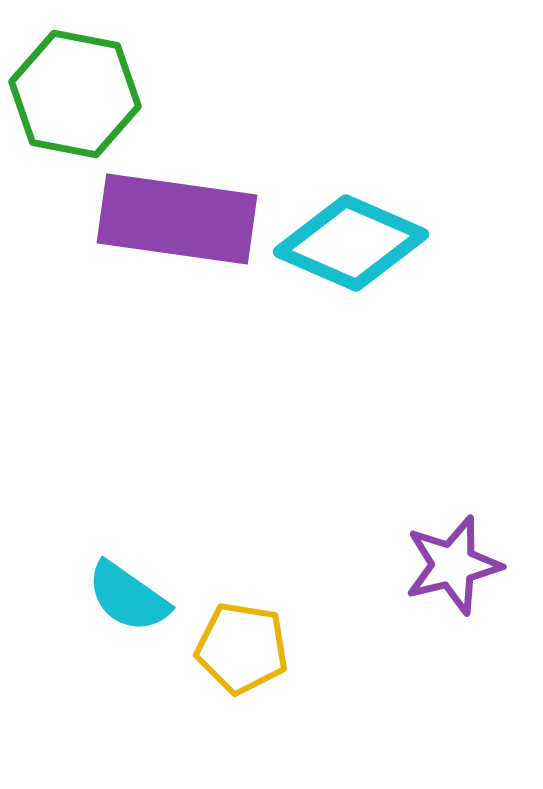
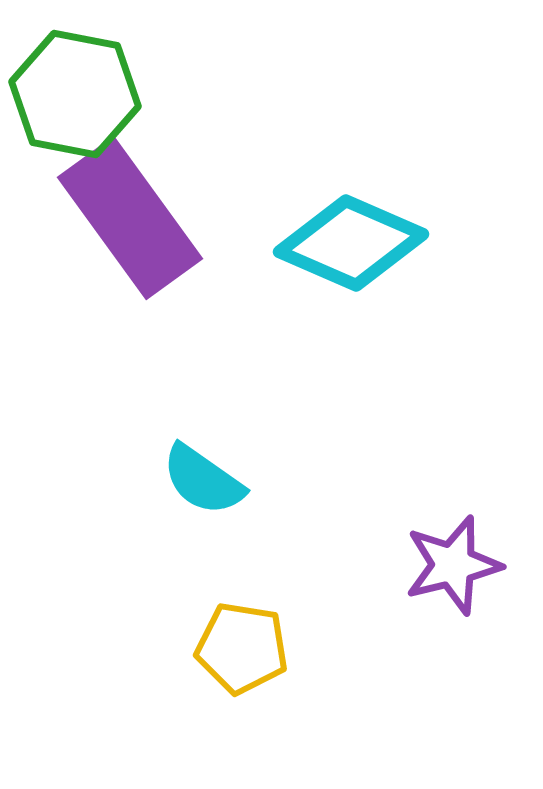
purple rectangle: moved 47 px left, 1 px up; rotated 46 degrees clockwise
cyan semicircle: moved 75 px right, 117 px up
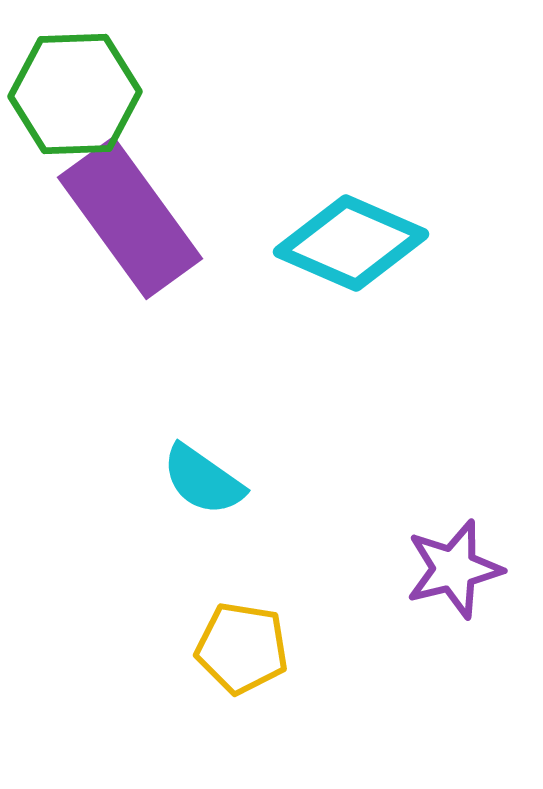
green hexagon: rotated 13 degrees counterclockwise
purple star: moved 1 px right, 4 px down
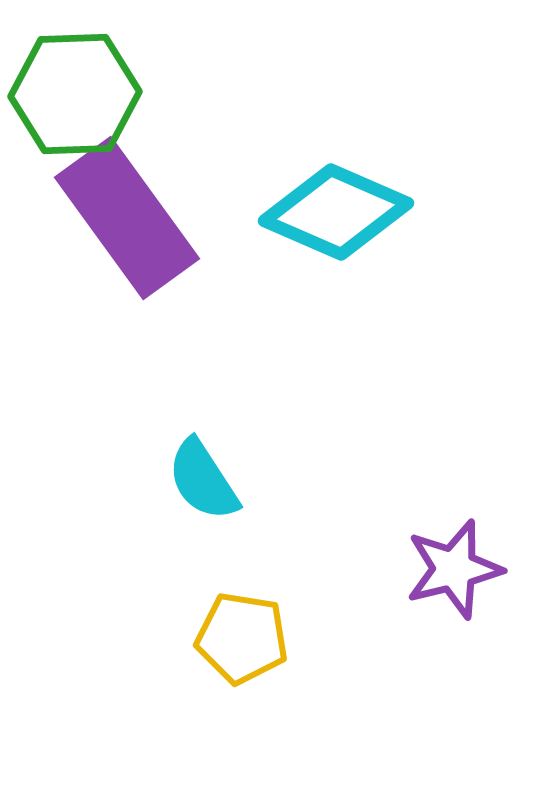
purple rectangle: moved 3 px left
cyan diamond: moved 15 px left, 31 px up
cyan semicircle: rotated 22 degrees clockwise
yellow pentagon: moved 10 px up
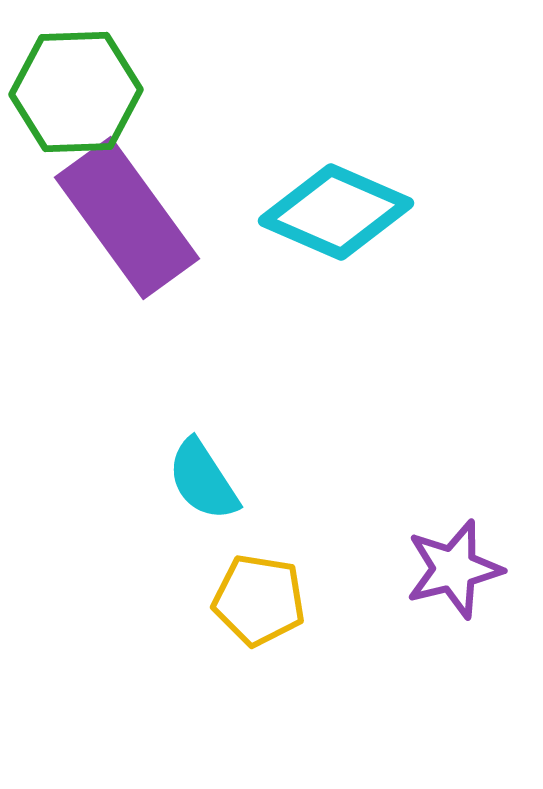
green hexagon: moved 1 px right, 2 px up
yellow pentagon: moved 17 px right, 38 px up
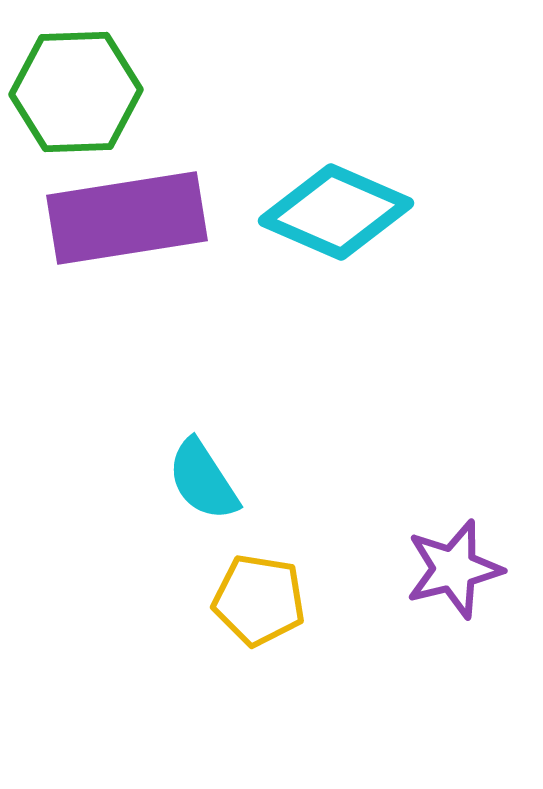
purple rectangle: rotated 63 degrees counterclockwise
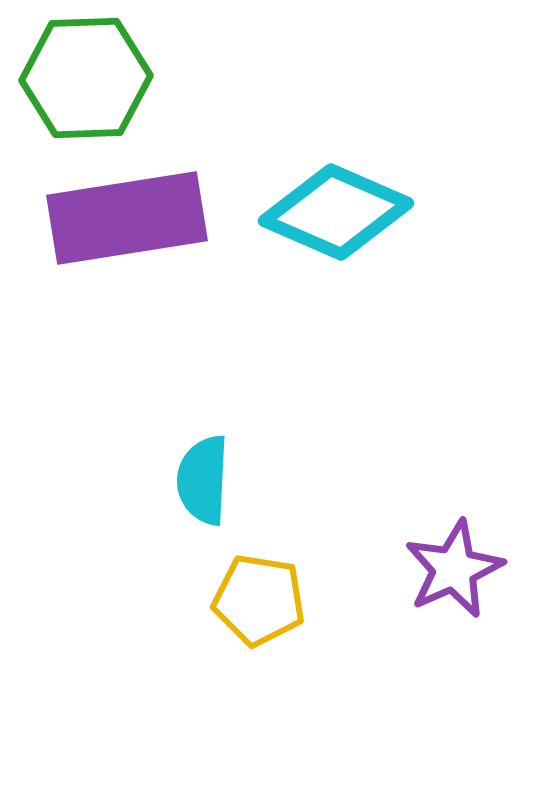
green hexagon: moved 10 px right, 14 px up
cyan semicircle: rotated 36 degrees clockwise
purple star: rotated 10 degrees counterclockwise
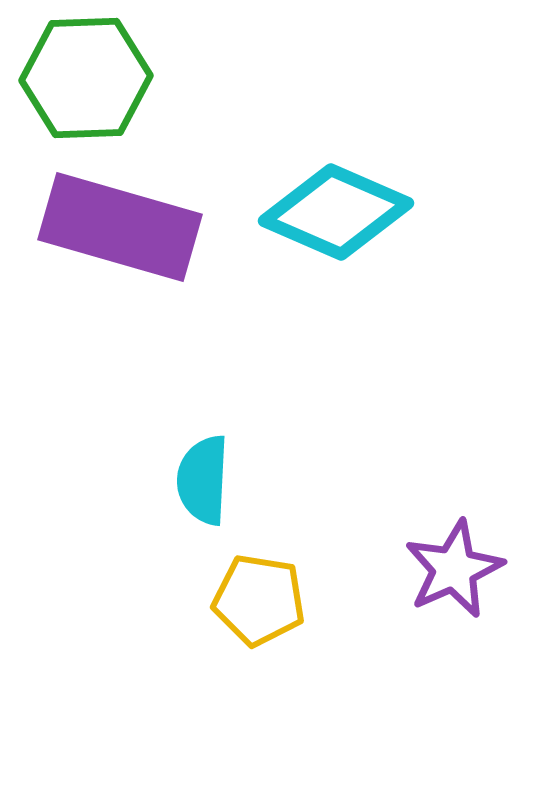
purple rectangle: moved 7 px left, 9 px down; rotated 25 degrees clockwise
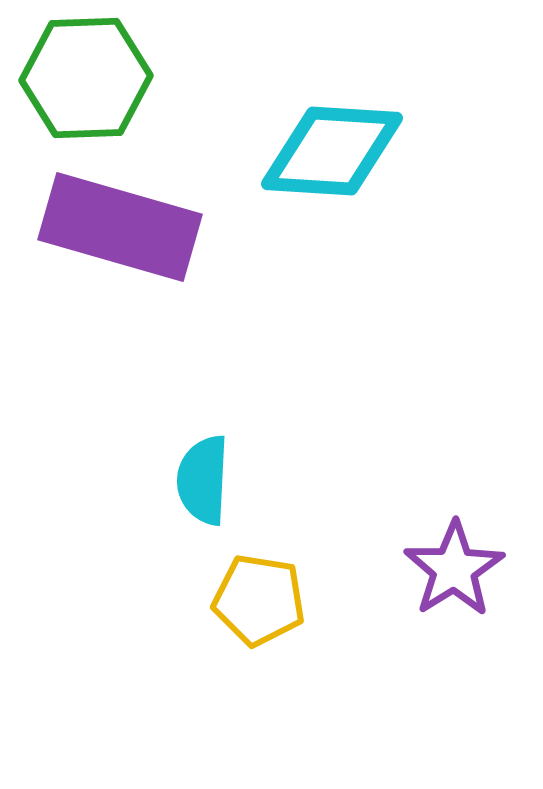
cyan diamond: moved 4 px left, 61 px up; rotated 20 degrees counterclockwise
purple star: rotated 8 degrees counterclockwise
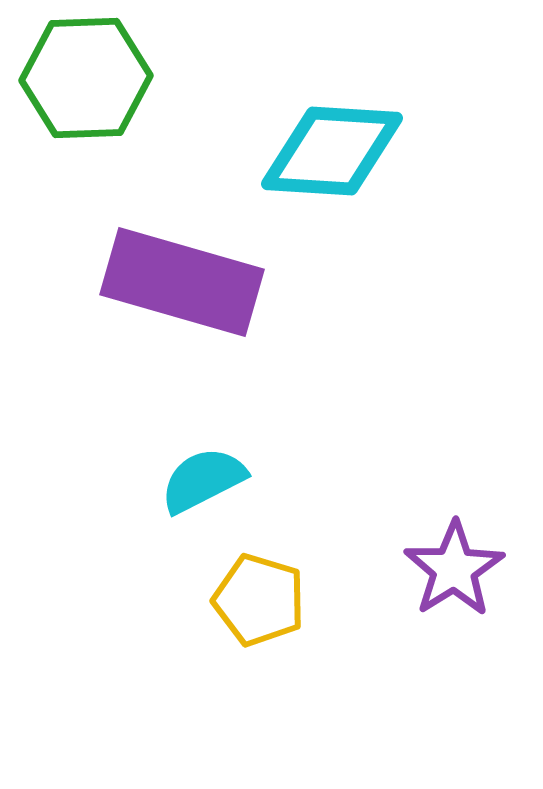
purple rectangle: moved 62 px right, 55 px down
cyan semicircle: rotated 60 degrees clockwise
yellow pentagon: rotated 8 degrees clockwise
